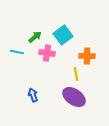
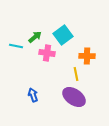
cyan line: moved 1 px left, 6 px up
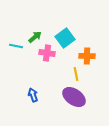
cyan square: moved 2 px right, 3 px down
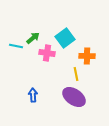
green arrow: moved 2 px left, 1 px down
blue arrow: rotated 16 degrees clockwise
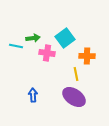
green arrow: rotated 32 degrees clockwise
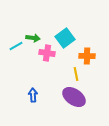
green arrow: rotated 16 degrees clockwise
cyan line: rotated 40 degrees counterclockwise
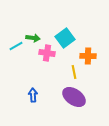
orange cross: moved 1 px right
yellow line: moved 2 px left, 2 px up
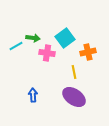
orange cross: moved 4 px up; rotated 14 degrees counterclockwise
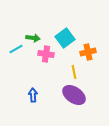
cyan line: moved 3 px down
pink cross: moved 1 px left, 1 px down
purple ellipse: moved 2 px up
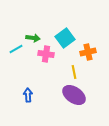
blue arrow: moved 5 px left
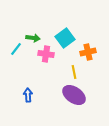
cyan line: rotated 24 degrees counterclockwise
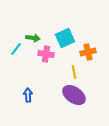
cyan square: rotated 12 degrees clockwise
